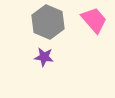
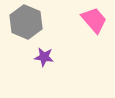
gray hexagon: moved 22 px left
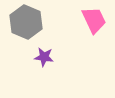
pink trapezoid: rotated 16 degrees clockwise
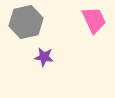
gray hexagon: rotated 24 degrees clockwise
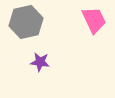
purple star: moved 4 px left, 5 px down
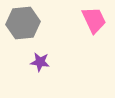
gray hexagon: moved 3 px left, 1 px down; rotated 8 degrees clockwise
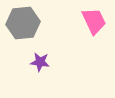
pink trapezoid: moved 1 px down
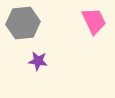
purple star: moved 2 px left, 1 px up
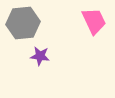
purple star: moved 2 px right, 5 px up
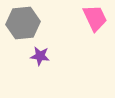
pink trapezoid: moved 1 px right, 3 px up
